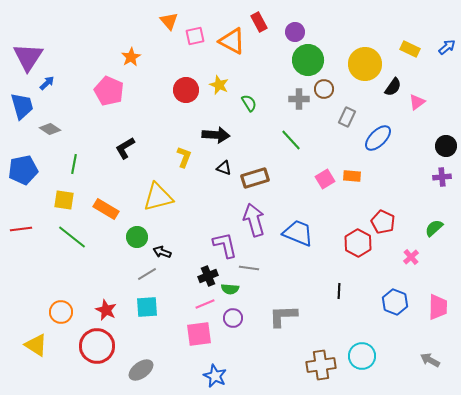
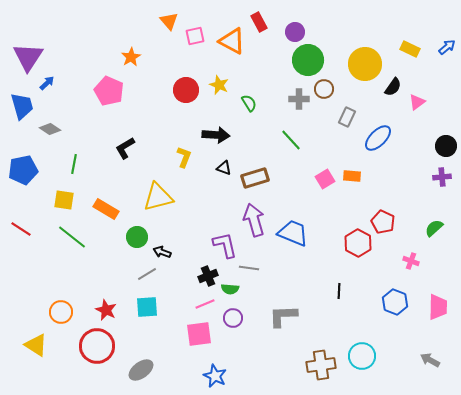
red line at (21, 229): rotated 40 degrees clockwise
blue trapezoid at (298, 233): moved 5 px left
pink cross at (411, 257): moved 4 px down; rotated 28 degrees counterclockwise
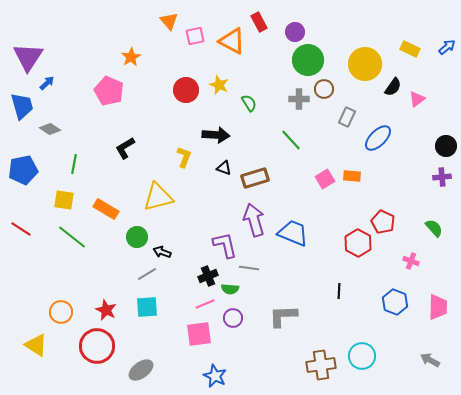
pink triangle at (417, 102): moved 3 px up
green semicircle at (434, 228): rotated 90 degrees clockwise
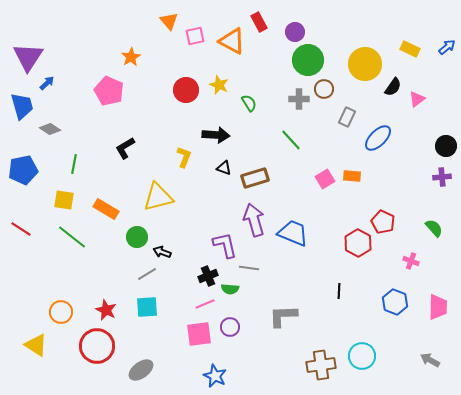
purple circle at (233, 318): moved 3 px left, 9 px down
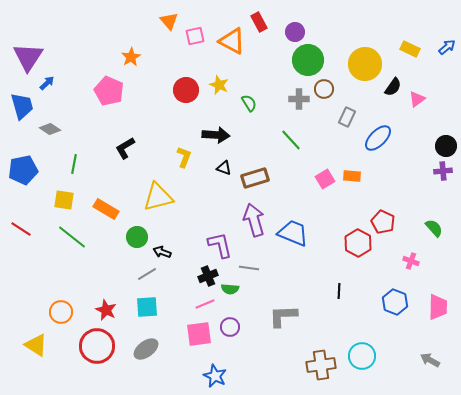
purple cross at (442, 177): moved 1 px right, 6 px up
purple L-shape at (225, 245): moved 5 px left
gray ellipse at (141, 370): moved 5 px right, 21 px up
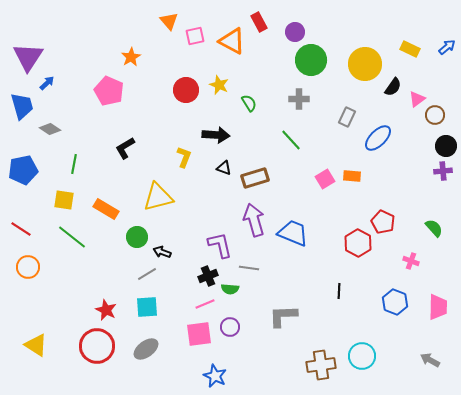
green circle at (308, 60): moved 3 px right
brown circle at (324, 89): moved 111 px right, 26 px down
orange circle at (61, 312): moved 33 px left, 45 px up
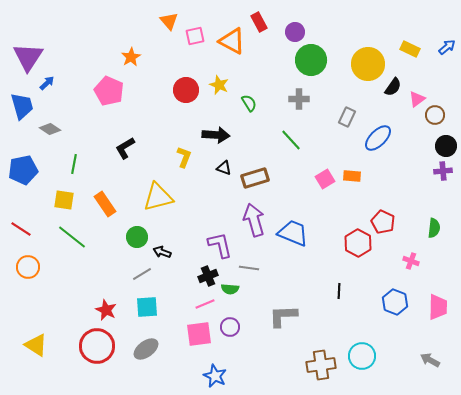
yellow circle at (365, 64): moved 3 px right
orange rectangle at (106, 209): moved 1 px left, 5 px up; rotated 25 degrees clockwise
green semicircle at (434, 228): rotated 48 degrees clockwise
gray line at (147, 274): moved 5 px left
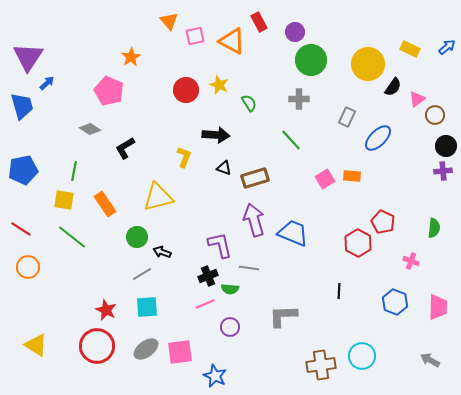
gray diamond at (50, 129): moved 40 px right
green line at (74, 164): moved 7 px down
pink square at (199, 334): moved 19 px left, 18 px down
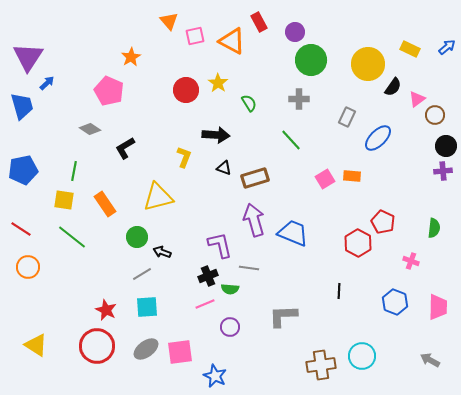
yellow star at (219, 85): moved 1 px left, 2 px up; rotated 12 degrees clockwise
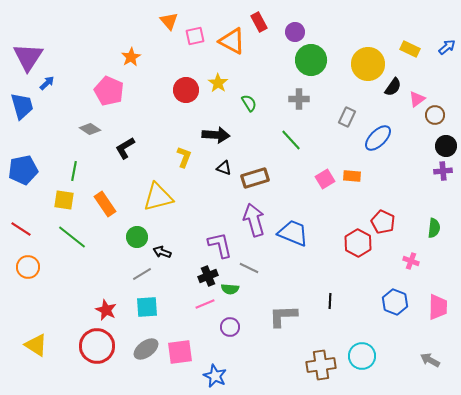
gray line at (249, 268): rotated 18 degrees clockwise
black line at (339, 291): moved 9 px left, 10 px down
